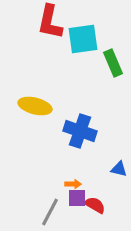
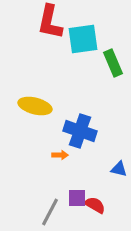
orange arrow: moved 13 px left, 29 px up
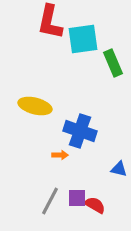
gray line: moved 11 px up
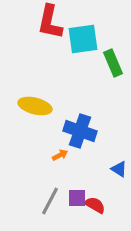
orange arrow: rotated 28 degrees counterclockwise
blue triangle: rotated 18 degrees clockwise
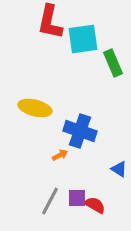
yellow ellipse: moved 2 px down
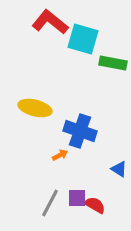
red L-shape: rotated 117 degrees clockwise
cyan square: rotated 24 degrees clockwise
green rectangle: rotated 56 degrees counterclockwise
gray line: moved 2 px down
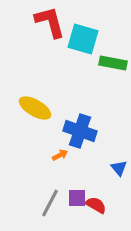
red L-shape: rotated 36 degrees clockwise
yellow ellipse: rotated 16 degrees clockwise
blue triangle: moved 1 px up; rotated 18 degrees clockwise
red semicircle: moved 1 px right
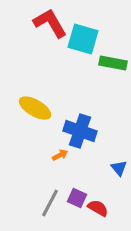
red L-shape: moved 1 px down; rotated 15 degrees counterclockwise
purple square: rotated 24 degrees clockwise
red semicircle: moved 2 px right, 3 px down
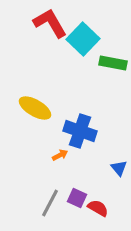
cyan square: rotated 28 degrees clockwise
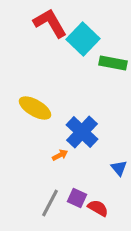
blue cross: moved 2 px right, 1 px down; rotated 24 degrees clockwise
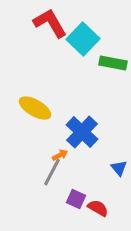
purple square: moved 1 px left, 1 px down
gray line: moved 2 px right, 31 px up
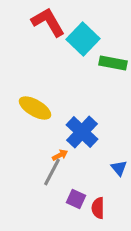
red L-shape: moved 2 px left, 1 px up
red semicircle: rotated 120 degrees counterclockwise
